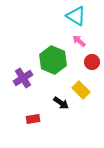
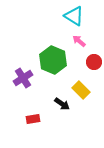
cyan triangle: moved 2 px left
red circle: moved 2 px right
black arrow: moved 1 px right, 1 px down
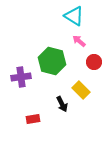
green hexagon: moved 1 px left, 1 px down; rotated 8 degrees counterclockwise
purple cross: moved 2 px left, 1 px up; rotated 24 degrees clockwise
black arrow: rotated 28 degrees clockwise
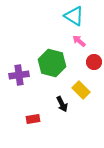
green hexagon: moved 2 px down
purple cross: moved 2 px left, 2 px up
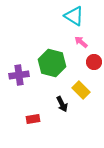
pink arrow: moved 2 px right, 1 px down
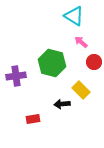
purple cross: moved 3 px left, 1 px down
black arrow: rotated 112 degrees clockwise
